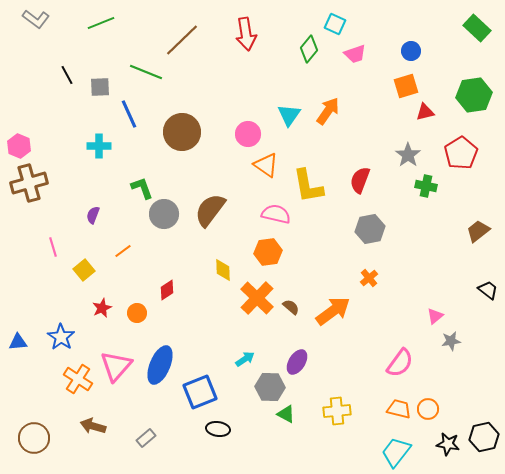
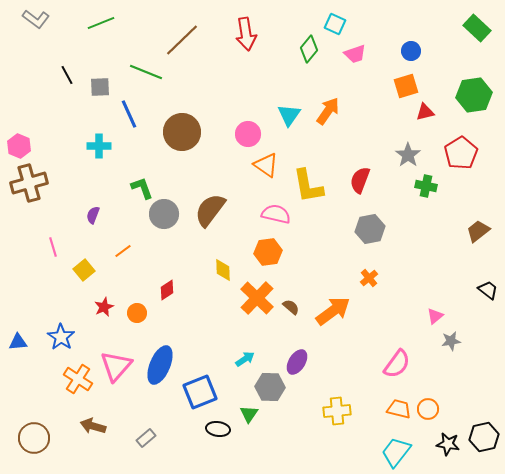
red star at (102, 308): moved 2 px right, 1 px up
pink semicircle at (400, 363): moved 3 px left, 1 px down
green triangle at (286, 414): moved 37 px left; rotated 36 degrees clockwise
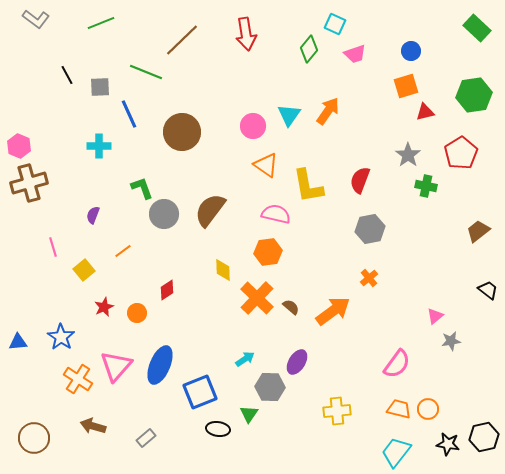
pink circle at (248, 134): moved 5 px right, 8 px up
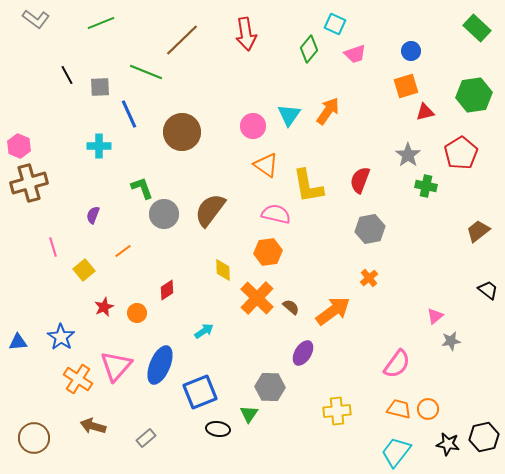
cyan arrow at (245, 359): moved 41 px left, 28 px up
purple ellipse at (297, 362): moved 6 px right, 9 px up
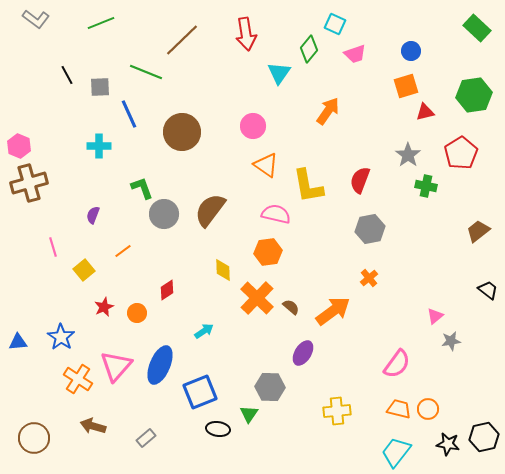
cyan triangle at (289, 115): moved 10 px left, 42 px up
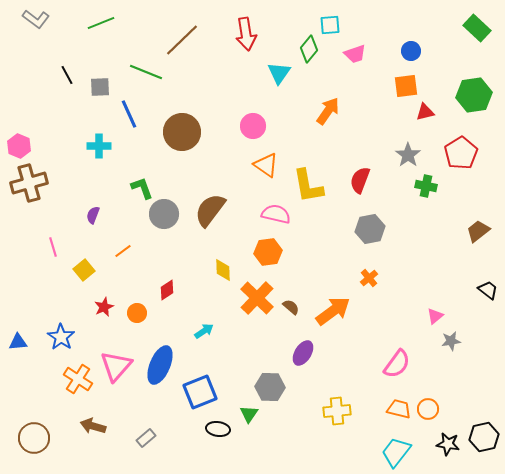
cyan square at (335, 24): moved 5 px left, 1 px down; rotated 30 degrees counterclockwise
orange square at (406, 86): rotated 10 degrees clockwise
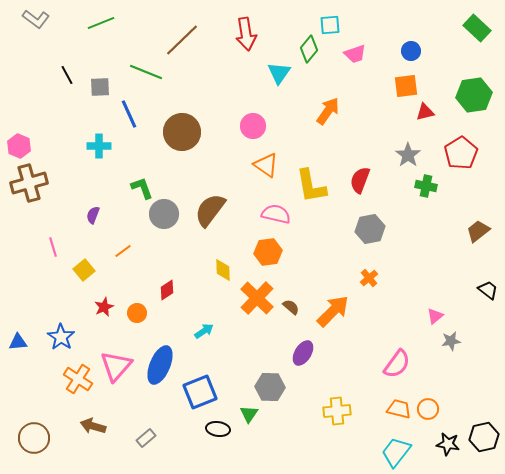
yellow L-shape at (308, 186): moved 3 px right
orange arrow at (333, 311): rotated 9 degrees counterclockwise
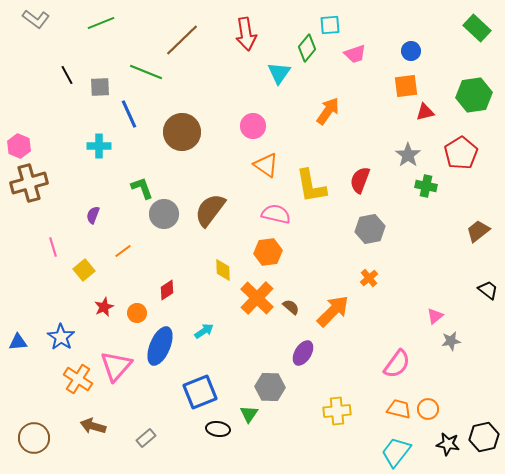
green diamond at (309, 49): moved 2 px left, 1 px up
blue ellipse at (160, 365): moved 19 px up
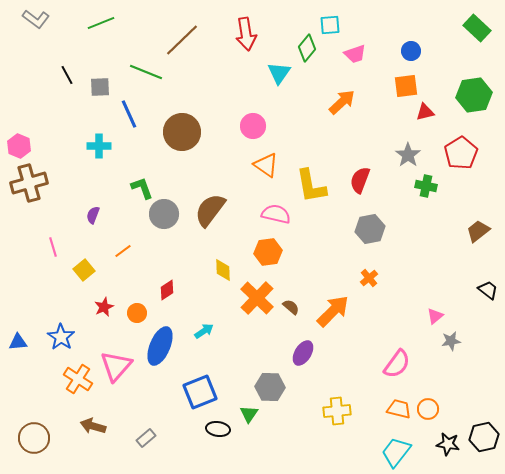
orange arrow at (328, 111): moved 14 px right, 9 px up; rotated 12 degrees clockwise
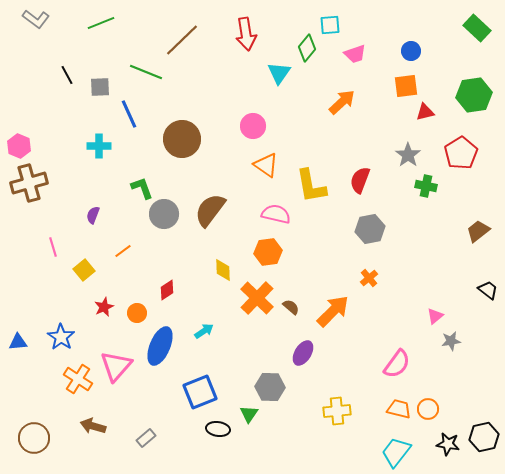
brown circle at (182, 132): moved 7 px down
